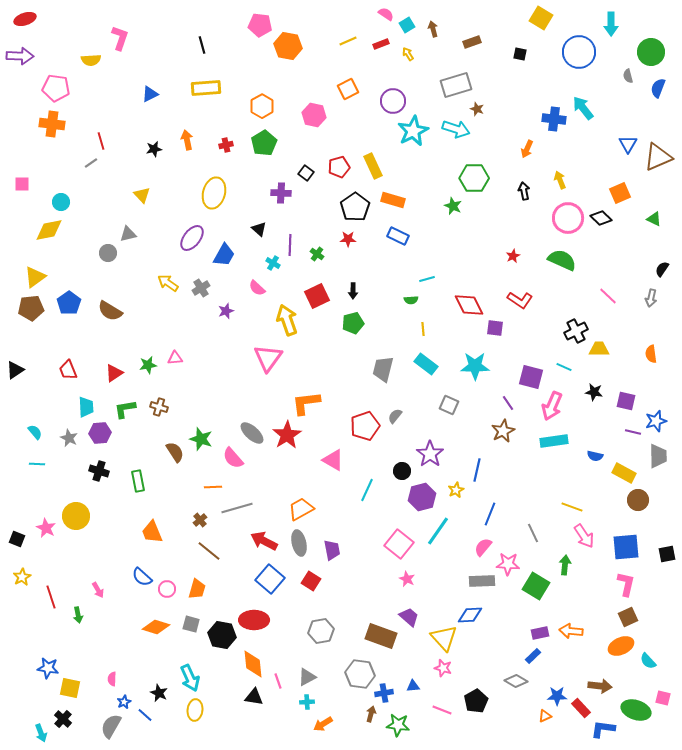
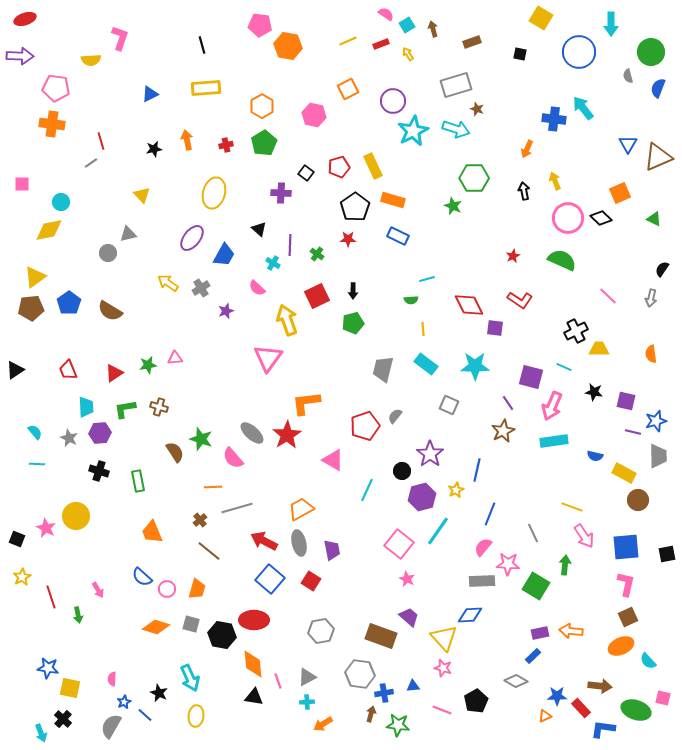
yellow arrow at (560, 180): moved 5 px left, 1 px down
yellow ellipse at (195, 710): moved 1 px right, 6 px down
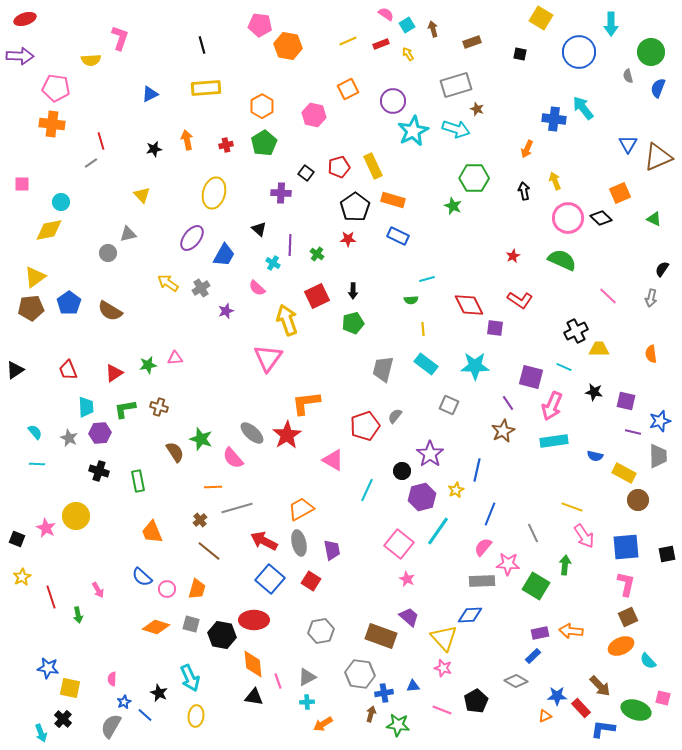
blue star at (656, 421): moved 4 px right
brown arrow at (600, 686): rotated 40 degrees clockwise
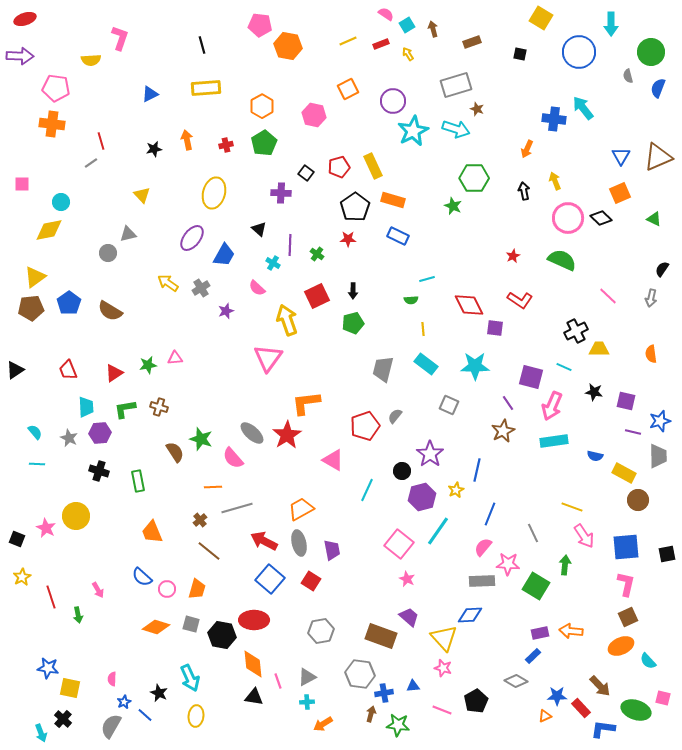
blue triangle at (628, 144): moved 7 px left, 12 px down
